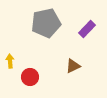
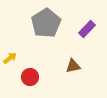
gray pentagon: rotated 20 degrees counterclockwise
yellow arrow: moved 3 px up; rotated 56 degrees clockwise
brown triangle: rotated 14 degrees clockwise
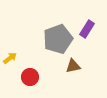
gray pentagon: moved 12 px right, 16 px down; rotated 12 degrees clockwise
purple rectangle: rotated 12 degrees counterclockwise
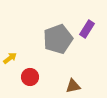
brown triangle: moved 20 px down
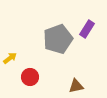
brown triangle: moved 3 px right
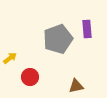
purple rectangle: rotated 36 degrees counterclockwise
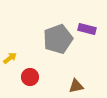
purple rectangle: rotated 72 degrees counterclockwise
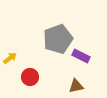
purple rectangle: moved 6 px left, 27 px down; rotated 12 degrees clockwise
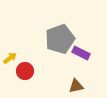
gray pentagon: moved 2 px right
purple rectangle: moved 3 px up
red circle: moved 5 px left, 6 px up
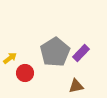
gray pentagon: moved 5 px left, 13 px down; rotated 12 degrees counterclockwise
purple rectangle: rotated 72 degrees counterclockwise
red circle: moved 2 px down
